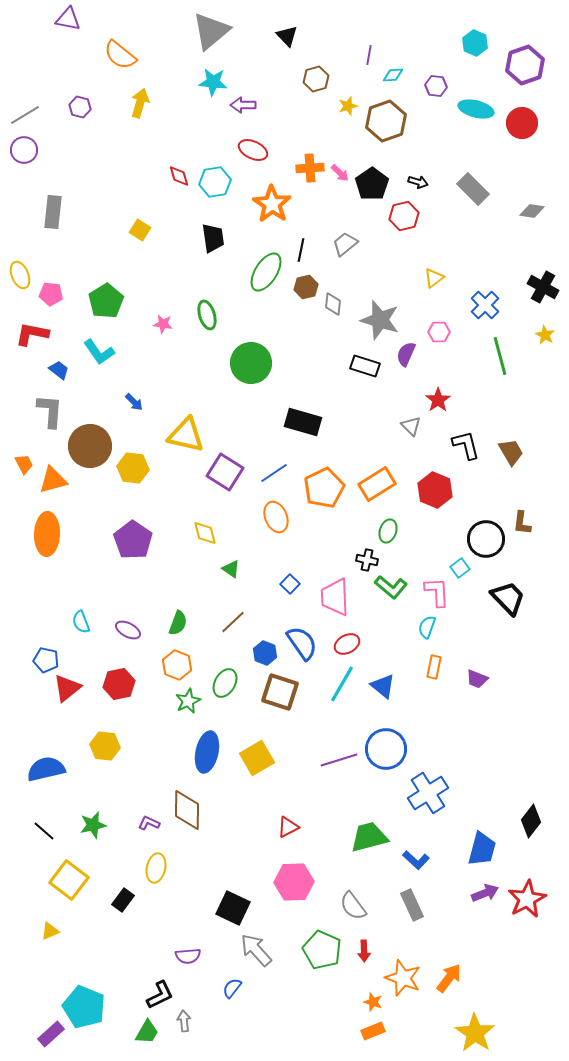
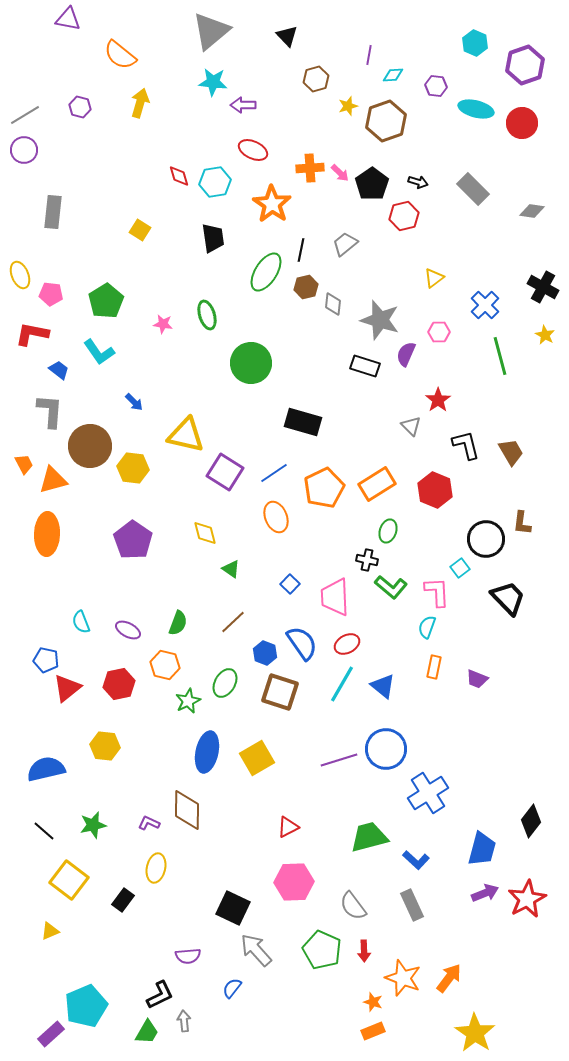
orange hexagon at (177, 665): moved 12 px left; rotated 8 degrees counterclockwise
cyan pentagon at (84, 1007): moved 2 px right, 1 px up; rotated 27 degrees clockwise
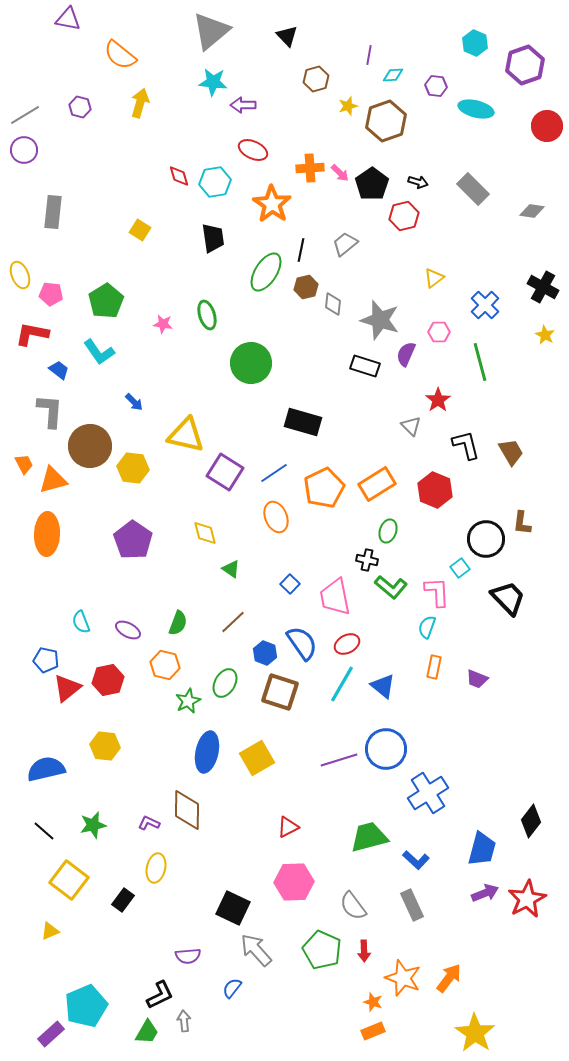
red circle at (522, 123): moved 25 px right, 3 px down
green line at (500, 356): moved 20 px left, 6 px down
pink trapezoid at (335, 597): rotated 9 degrees counterclockwise
red hexagon at (119, 684): moved 11 px left, 4 px up
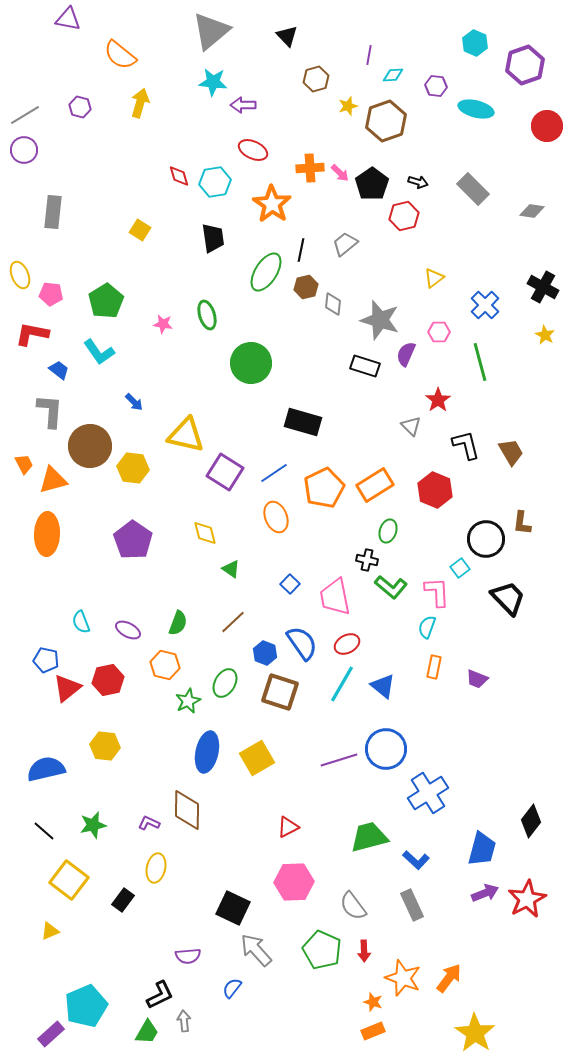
orange rectangle at (377, 484): moved 2 px left, 1 px down
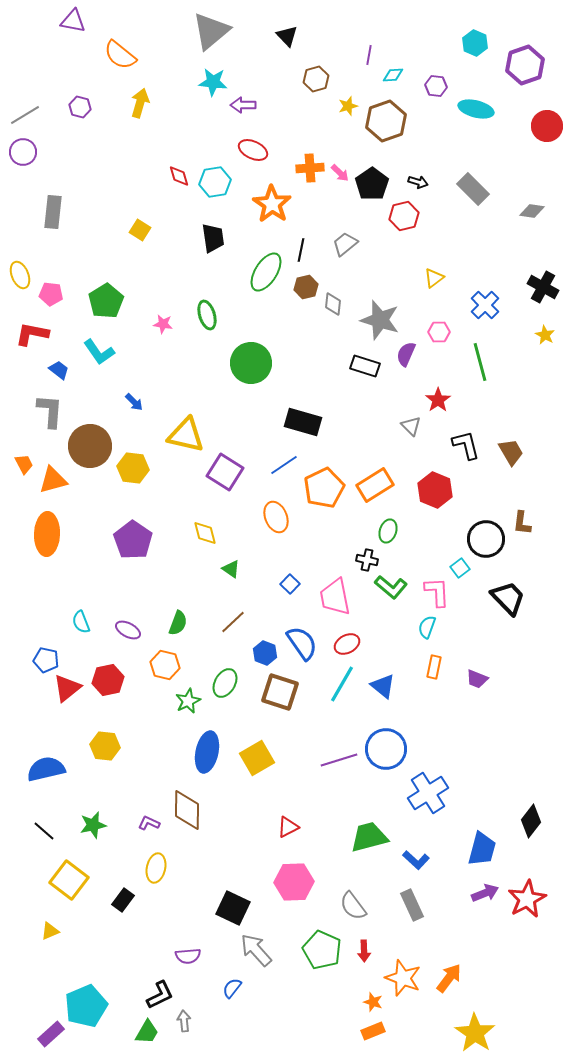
purple triangle at (68, 19): moved 5 px right, 2 px down
purple circle at (24, 150): moved 1 px left, 2 px down
blue line at (274, 473): moved 10 px right, 8 px up
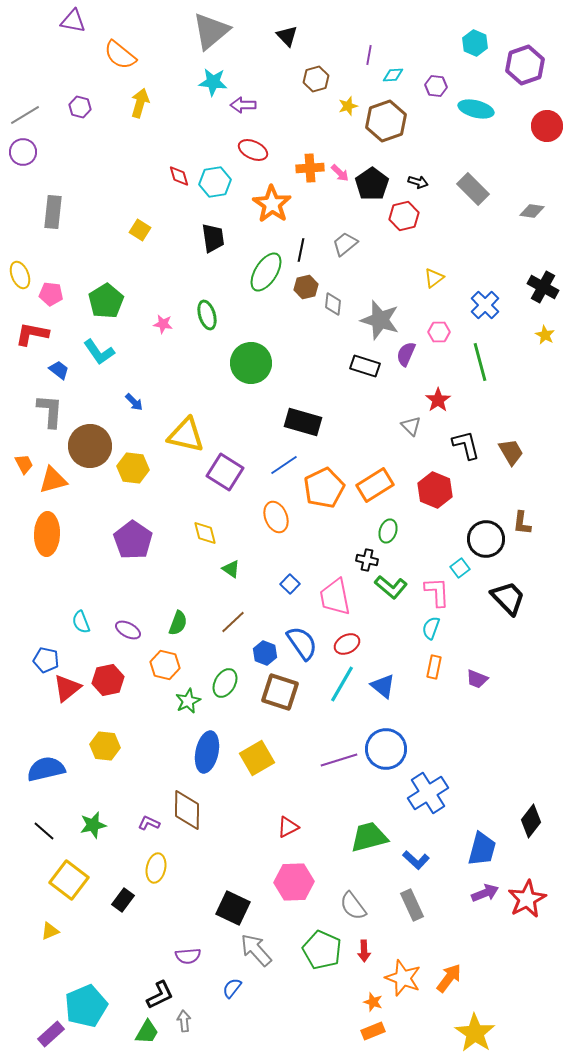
cyan semicircle at (427, 627): moved 4 px right, 1 px down
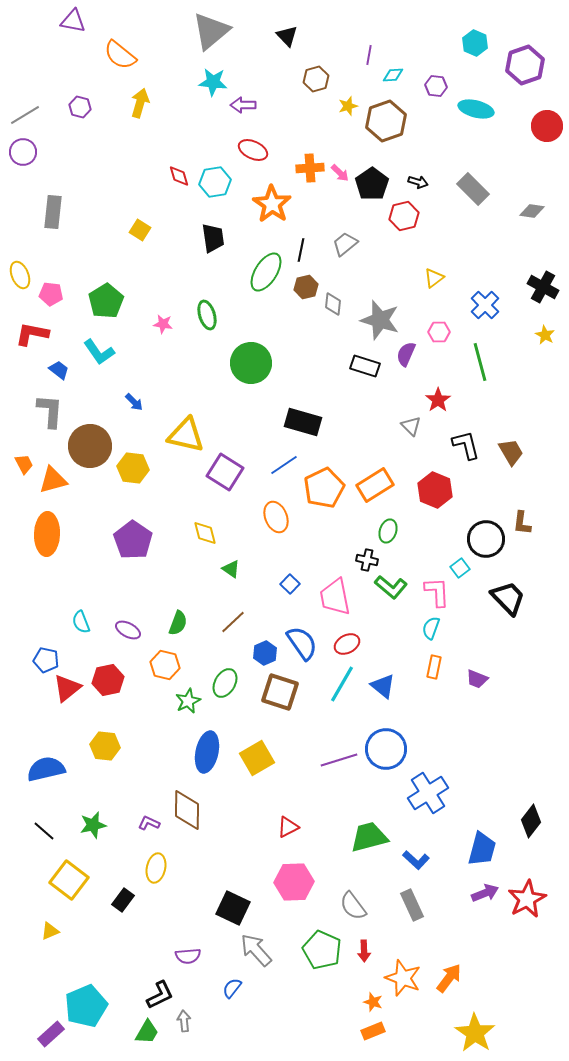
blue hexagon at (265, 653): rotated 15 degrees clockwise
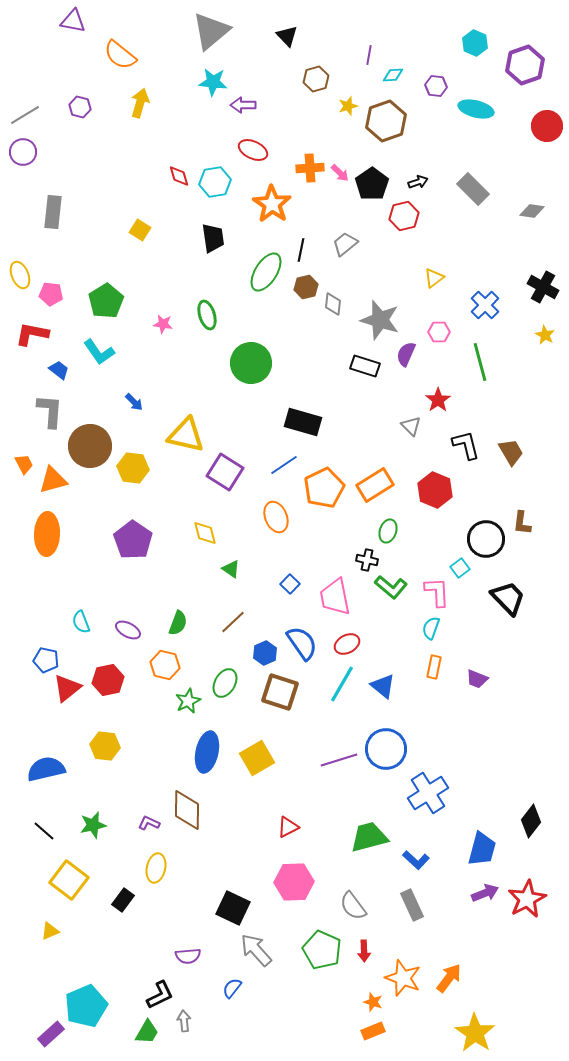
black arrow at (418, 182): rotated 36 degrees counterclockwise
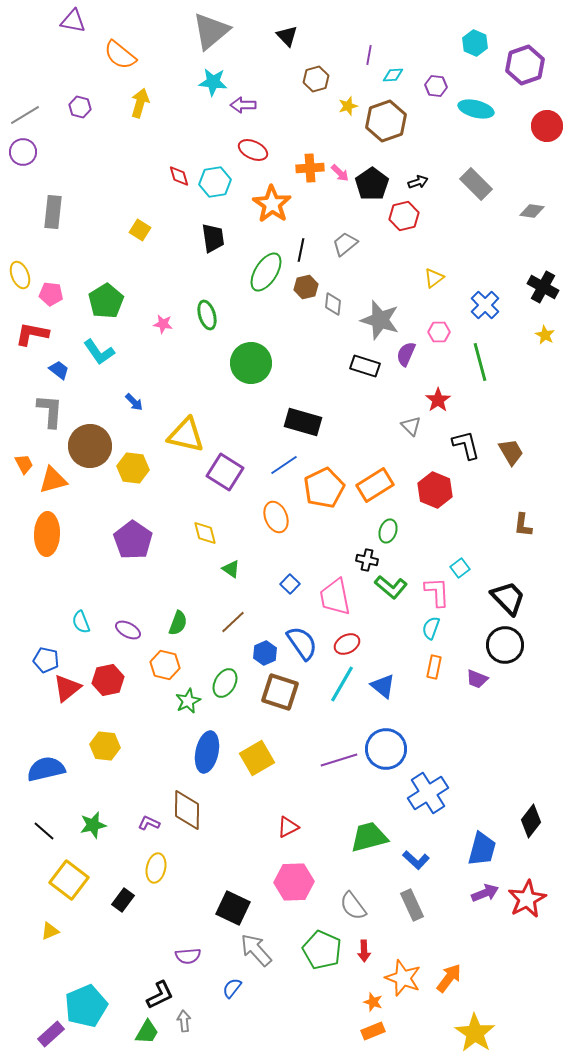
gray rectangle at (473, 189): moved 3 px right, 5 px up
brown L-shape at (522, 523): moved 1 px right, 2 px down
black circle at (486, 539): moved 19 px right, 106 px down
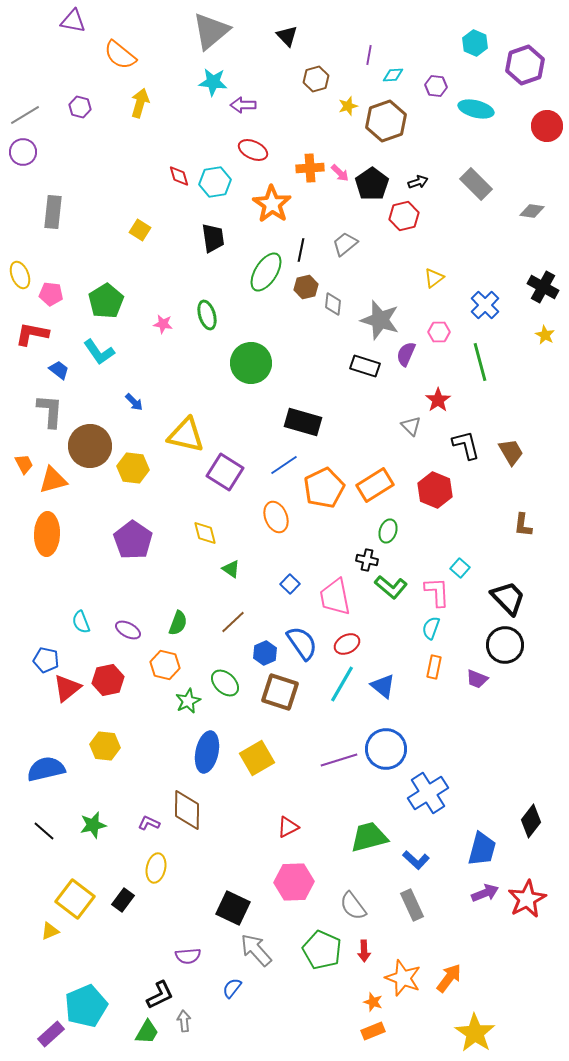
cyan square at (460, 568): rotated 12 degrees counterclockwise
green ellipse at (225, 683): rotated 76 degrees counterclockwise
yellow square at (69, 880): moved 6 px right, 19 px down
